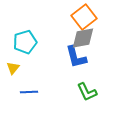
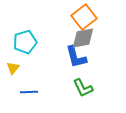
green L-shape: moved 4 px left, 4 px up
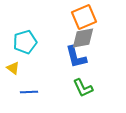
orange square: rotated 15 degrees clockwise
yellow triangle: rotated 32 degrees counterclockwise
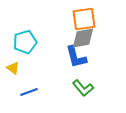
orange square: moved 2 px down; rotated 15 degrees clockwise
green L-shape: rotated 15 degrees counterclockwise
blue line: rotated 18 degrees counterclockwise
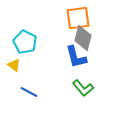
orange square: moved 6 px left, 1 px up
gray diamond: rotated 65 degrees counterclockwise
cyan pentagon: rotated 30 degrees counterclockwise
yellow triangle: moved 1 px right, 3 px up
blue line: rotated 48 degrees clockwise
